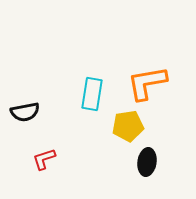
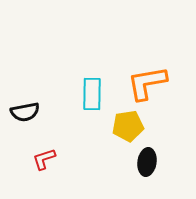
cyan rectangle: rotated 8 degrees counterclockwise
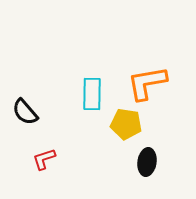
black semicircle: rotated 60 degrees clockwise
yellow pentagon: moved 2 px left, 2 px up; rotated 16 degrees clockwise
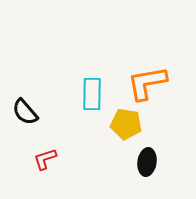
red L-shape: moved 1 px right
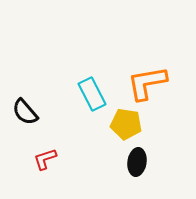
cyan rectangle: rotated 28 degrees counterclockwise
black ellipse: moved 10 px left
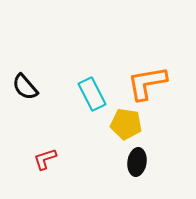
black semicircle: moved 25 px up
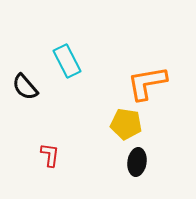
cyan rectangle: moved 25 px left, 33 px up
red L-shape: moved 5 px right, 4 px up; rotated 115 degrees clockwise
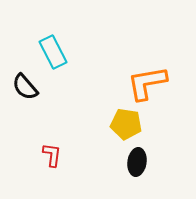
cyan rectangle: moved 14 px left, 9 px up
red L-shape: moved 2 px right
